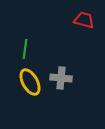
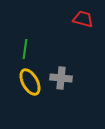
red trapezoid: moved 1 px left, 1 px up
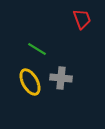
red trapezoid: moved 1 px left; rotated 55 degrees clockwise
green line: moved 12 px right; rotated 66 degrees counterclockwise
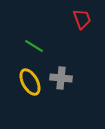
green line: moved 3 px left, 3 px up
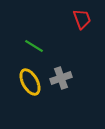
gray cross: rotated 25 degrees counterclockwise
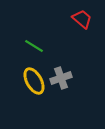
red trapezoid: rotated 30 degrees counterclockwise
yellow ellipse: moved 4 px right, 1 px up
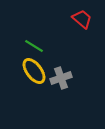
yellow ellipse: moved 10 px up; rotated 8 degrees counterclockwise
